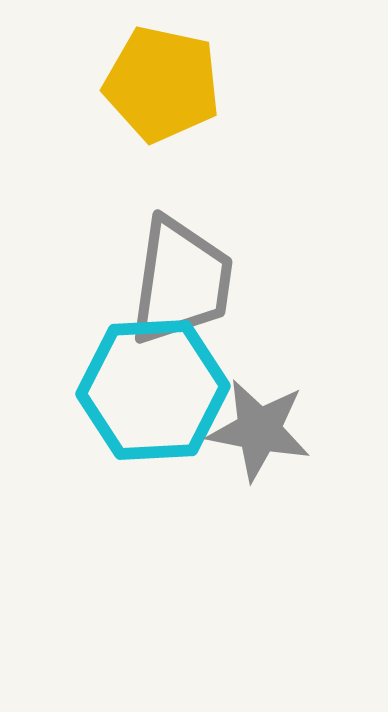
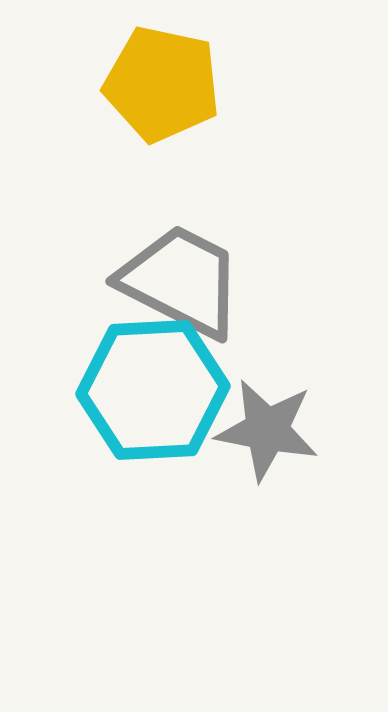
gray trapezoid: rotated 71 degrees counterclockwise
gray star: moved 8 px right
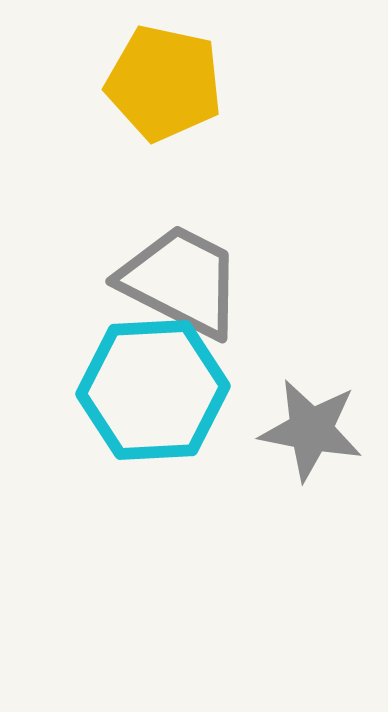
yellow pentagon: moved 2 px right, 1 px up
gray star: moved 44 px right
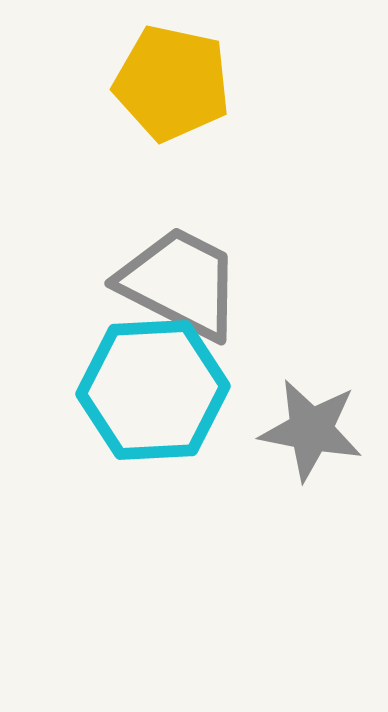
yellow pentagon: moved 8 px right
gray trapezoid: moved 1 px left, 2 px down
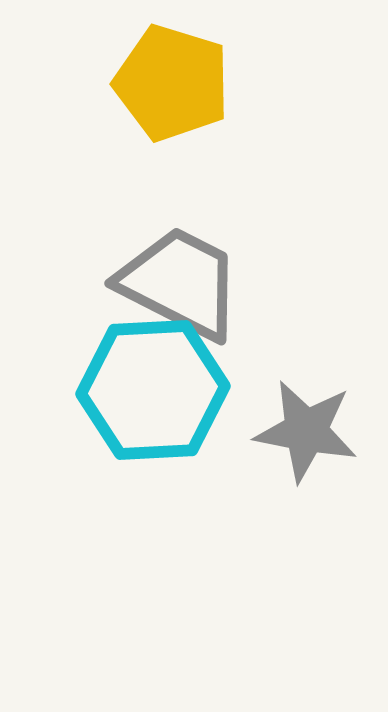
yellow pentagon: rotated 5 degrees clockwise
gray star: moved 5 px left, 1 px down
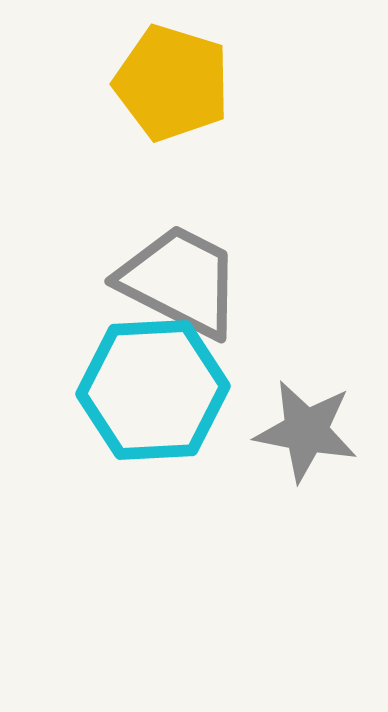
gray trapezoid: moved 2 px up
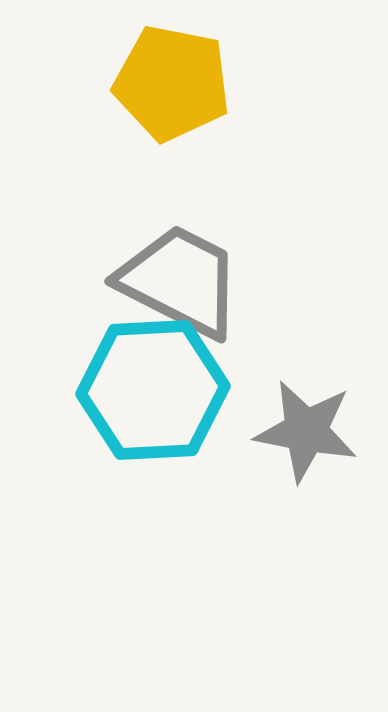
yellow pentagon: rotated 6 degrees counterclockwise
